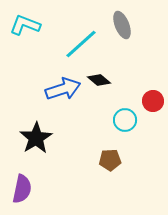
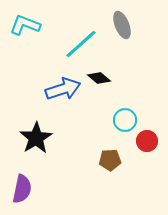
black diamond: moved 2 px up
red circle: moved 6 px left, 40 px down
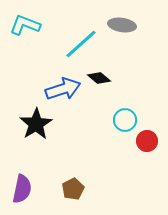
gray ellipse: rotated 60 degrees counterclockwise
black star: moved 14 px up
brown pentagon: moved 37 px left, 29 px down; rotated 25 degrees counterclockwise
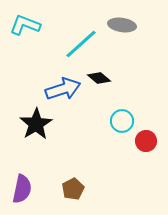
cyan circle: moved 3 px left, 1 px down
red circle: moved 1 px left
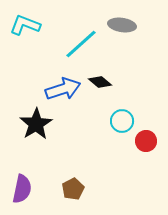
black diamond: moved 1 px right, 4 px down
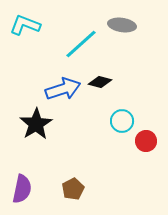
black diamond: rotated 25 degrees counterclockwise
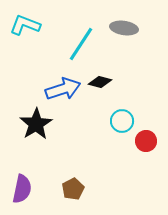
gray ellipse: moved 2 px right, 3 px down
cyan line: rotated 15 degrees counterclockwise
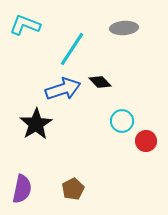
gray ellipse: rotated 12 degrees counterclockwise
cyan line: moved 9 px left, 5 px down
black diamond: rotated 30 degrees clockwise
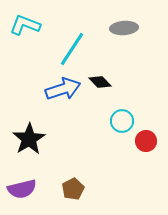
black star: moved 7 px left, 15 px down
purple semicircle: rotated 64 degrees clockwise
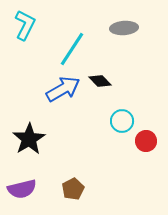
cyan L-shape: rotated 96 degrees clockwise
black diamond: moved 1 px up
blue arrow: rotated 12 degrees counterclockwise
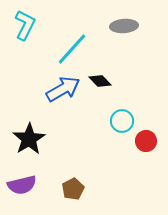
gray ellipse: moved 2 px up
cyan line: rotated 9 degrees clockwise
purple semicircle: moved 4 px up
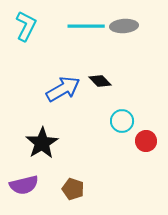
cyan L-shape: moved 1 px right, 1 px down
cyan line: moved 14 px right, 23 px up; rotated 48 degrees clockwise
black star: moved 13 px right, 4 px down
purple semicircle: moved 2 px right
brown pentagon: rotated 25 degrees counterclockwise
